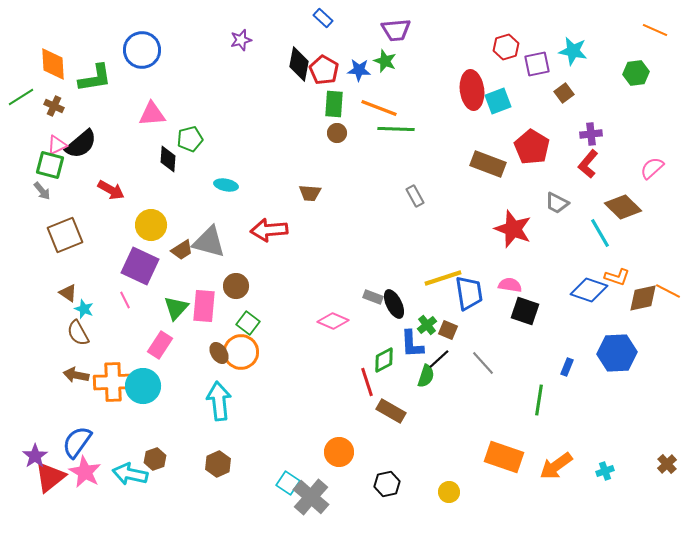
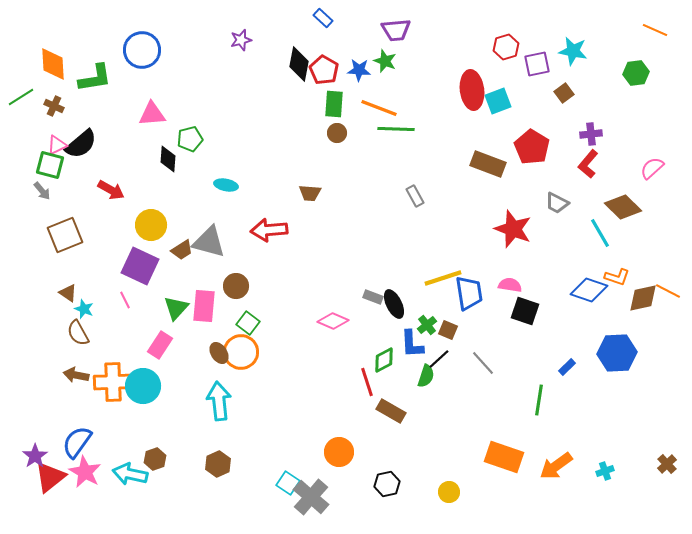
blue rectangle at (567, 367): rotated 24 degrees clockwise
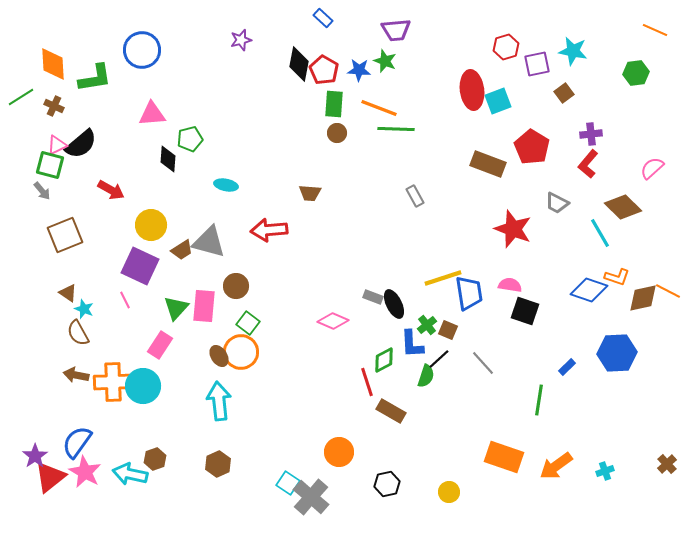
brown ellipse at (219, 353): moved 3 px down
